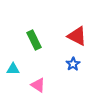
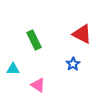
red triangle: moved 5 px right, 2 px up
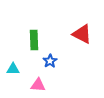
green rectangle: rotated 24 degrees clockwise
blue star: moved 23 px left, 3 px up
pink triangle: rotated 28 degrees counterclockwise
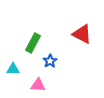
green rectangle: moved 1 px left, 3 px down; rotated 30 degrees clockwise
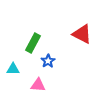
blue star: moved 2 px left
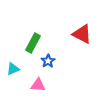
cyan triangle: rotated 24 degrees counterclockwise
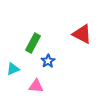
pink triangle: moved 2 px left, 1 px down
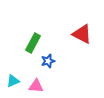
blue star: rotated 16 degrees clockwise
cyan triangle: moved 12 px down
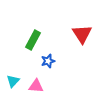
red triangle: rotated 30 degrees clockwise
green rectangle: moved 3 px up
cyan triangle: rotated 24 degrees counterclockwise
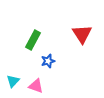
pink triangle: rotated 14 degrees clockwise
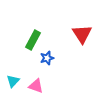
blue star: moved 1 px left, 3 px up
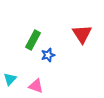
blue star: moved 1 px right, 3 px up
cyan triangle: moved 3 px left, 2 px up
